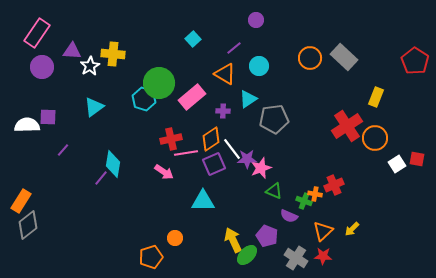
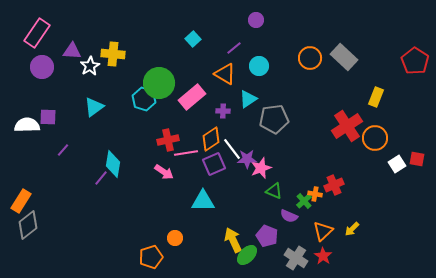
red cross at (171, 139): moved 3 px left, 1 px down
green cross at (304, 201): rotated 28 degrees clockwise
red star at (323, 256): rotated 30 degrees clockwise
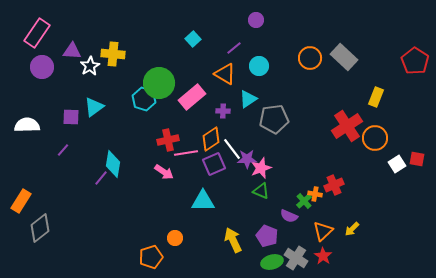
purple square at (48, 117): moved 23 px right
green triangle at (274, 191): moved 13 px left
gray diamond at (28, 225): moved 12 px right, 3 px down
green ellipse at (247, 255): moved 25 px right, 7 px down; rotated 30 degrees clockwise
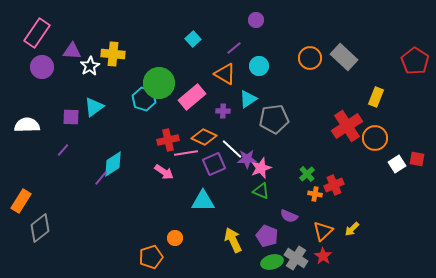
orange diamond at (211, 139): moved 7 px left, 2 px up; rotated 60 degrees clockwise
white line at (232, 149): rotated 10 degrees counterclockwise
cyan diamond at (113, 164): rotated 48 degrees clockwise
green cross at (304, 201): moved 3 px right, 27 px up
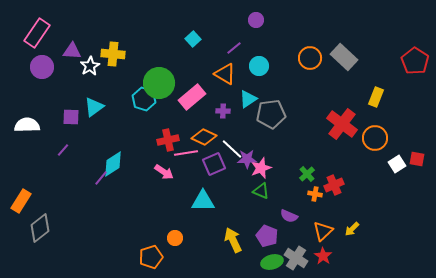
gray pentagon at (274, 119): moved 3 px left, 5 px up
red cross at (347, 126): moved 5 px left, 2 px up; rotated 20 degrees counterclockwise
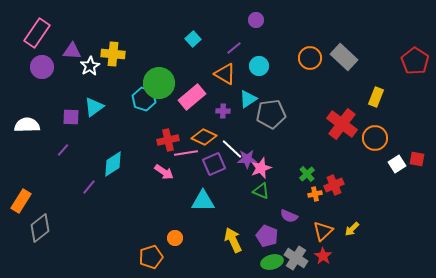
purple line at (101, 178): moved 12 px left, 9 px down
orange cross at (315, 194): rotated 24 degrees counterclockwise
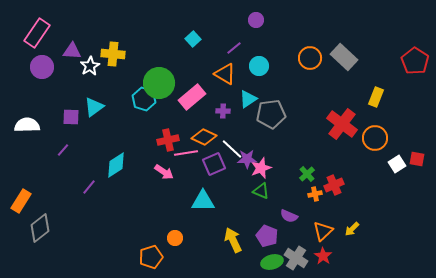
cyan diamond at (113, 164): moved 3 px right, 1 px down
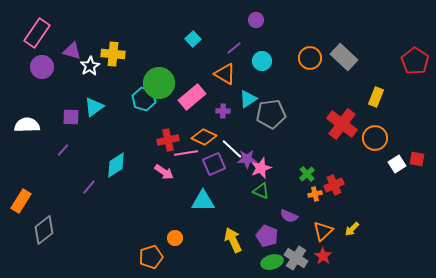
purple triangle at (72, 51): rotated 12 degrees clockwise
cyan circle at (259, 66): moved 3 px right, 5 px up
gray diamond at (40, 228): moved 4 px right, 2 px down
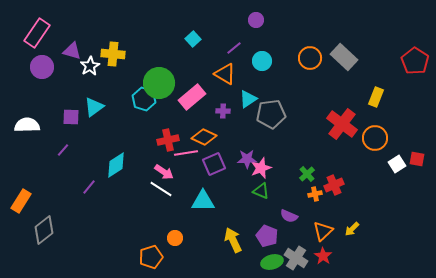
white line at (232, 149): moved 71 px left, 40 px down; rotated 10 degrees counterclockwise
